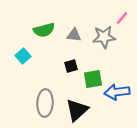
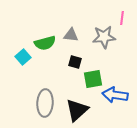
pink line: rotated 32 degrees counterclockwise
green semicircle: moved 1 px right, 13 px down
gray triangle: moved 3 px left
cyan square: moved 1 px down
black square: moved 4 px right, 4 px up; rotated 32 degrees clockwise
blue arrow: moved 2 px left, 3 px down; rotated 15 degrees clockwise
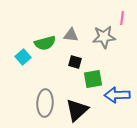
blue arrow: moved 2 px right; rotated 10 degrees counterclockwise
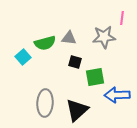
gray triangle: moved 2 px left, 3 px down
green square: moved 2 px right, 2 px up
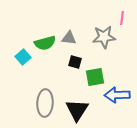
black triangle: rotated 15 degrees counterclockwise
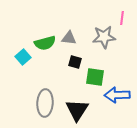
green square: rotated 18 degrees clockwise
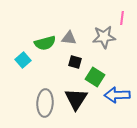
cyan square: moved 3 px down
green square: rotated 24 degrees clockwise
black triangle: moved 1 px left, 11 px up
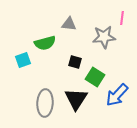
gray triangle: moved 14 px up
cyan square: rotated 21 degrees clockwise
blue arrow: rotated 45 degrees counterclockwise
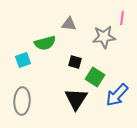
gray ellipse: moved 23 px left, 2 px up
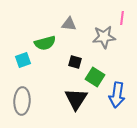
blue arrow: rotated 35 degrees counterclockwise
